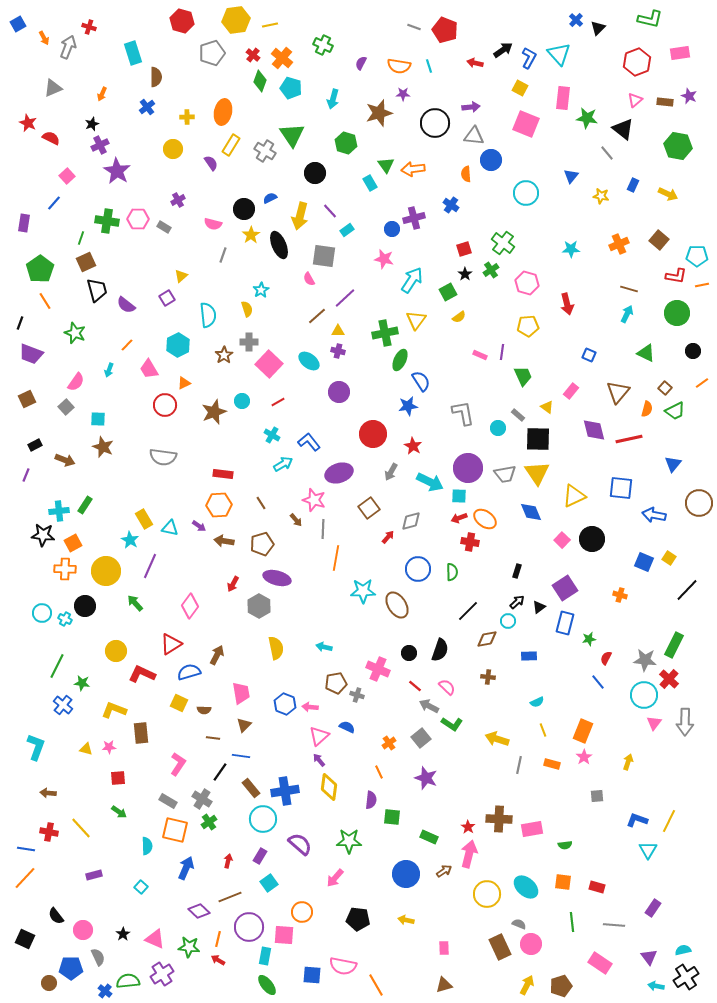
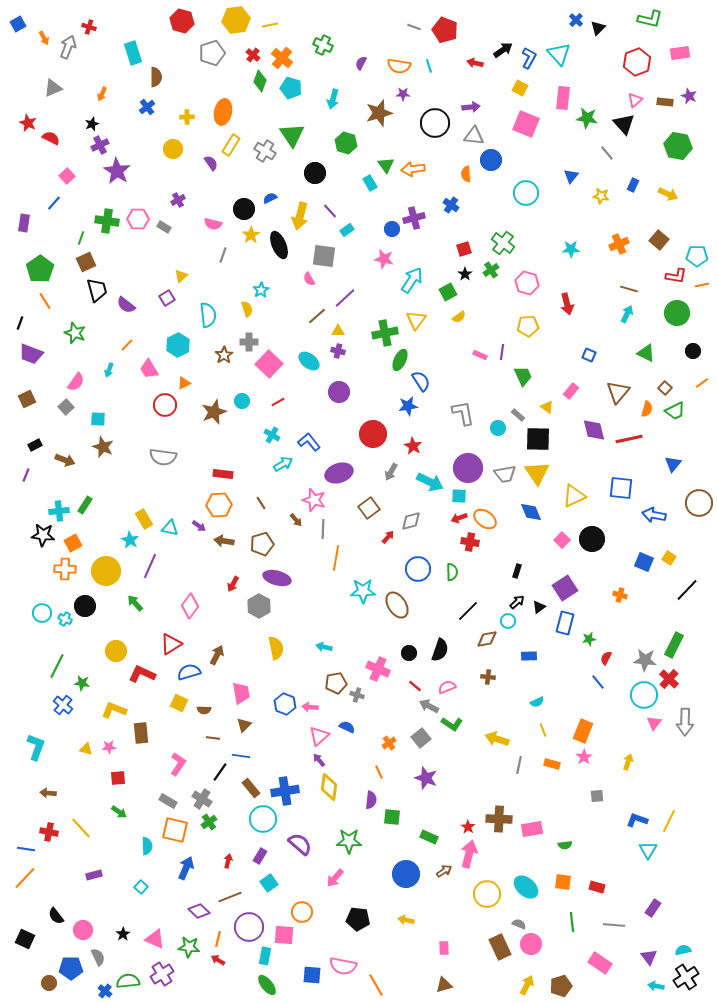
black triangle at (623, 129): moved 1 px right, 5 px up; rotated 10 degrees clockwise
pink semicircle at (447, 687): rotated 66 degrees counterclockwise
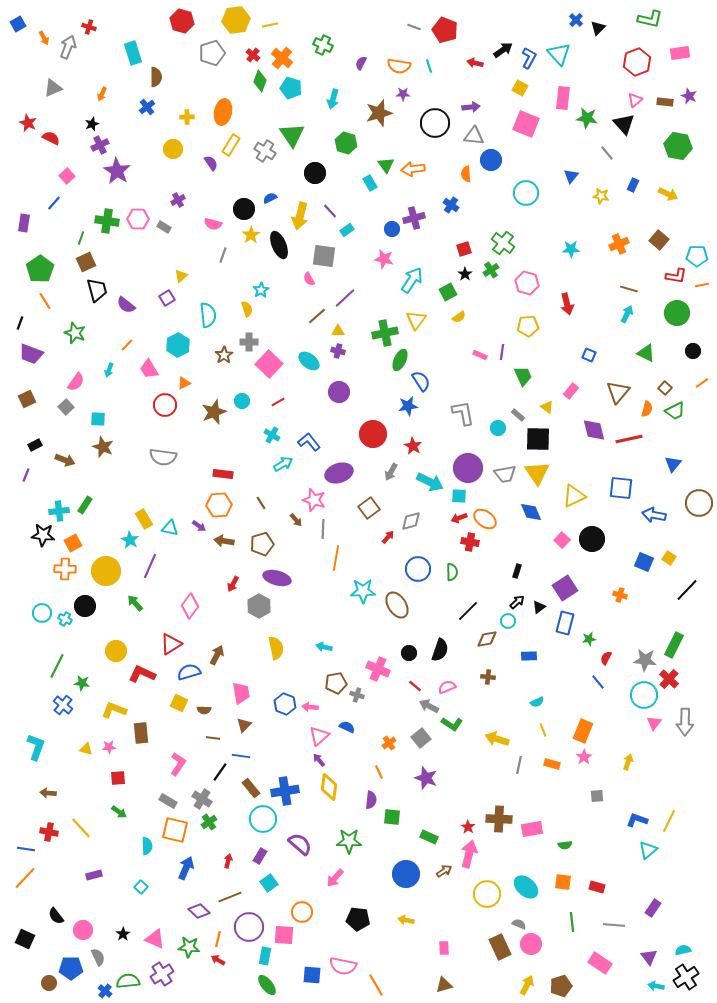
cyan triangle at (648, 850): rotated 18 degrees clockwise
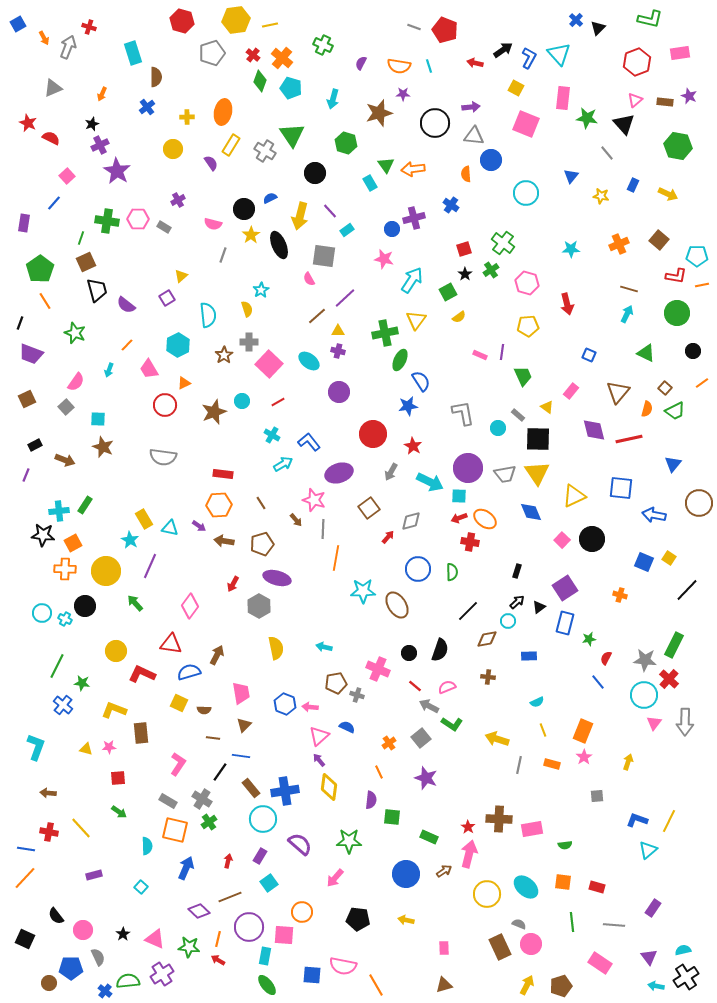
yellow square at (520, 88): moved 4 px left
red triangle at (171, 644): rotated 40 degrees clockwise
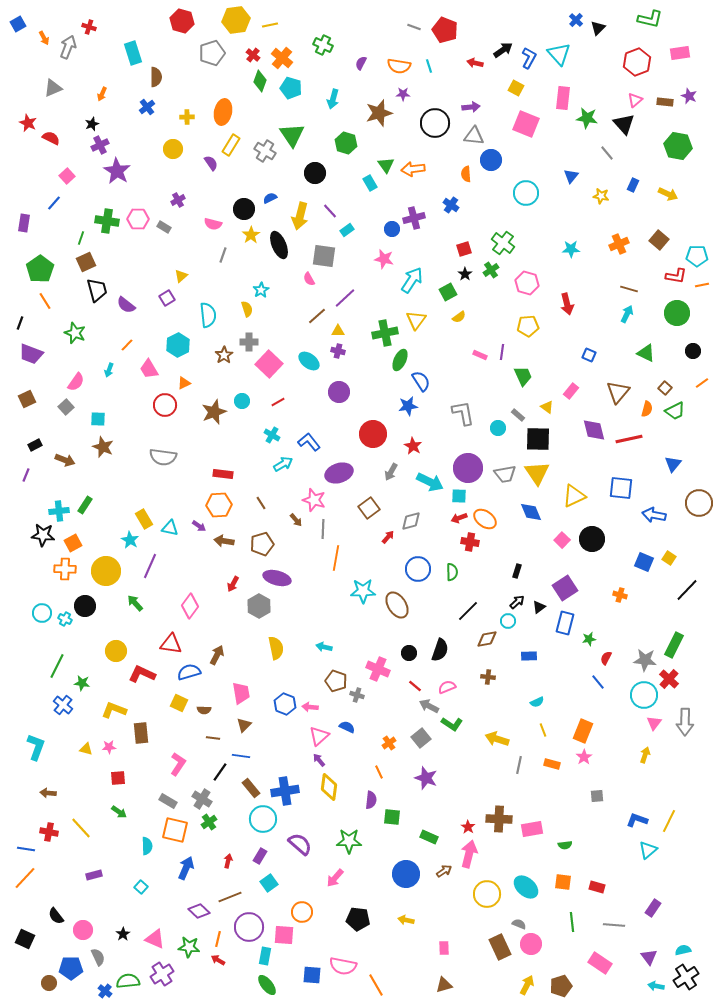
brown pentagon at (336, 683): moved 2 px up; rotated 30 degrees clockwise
yellow arrow at (628, 762): moved 17 px right, 7 px up
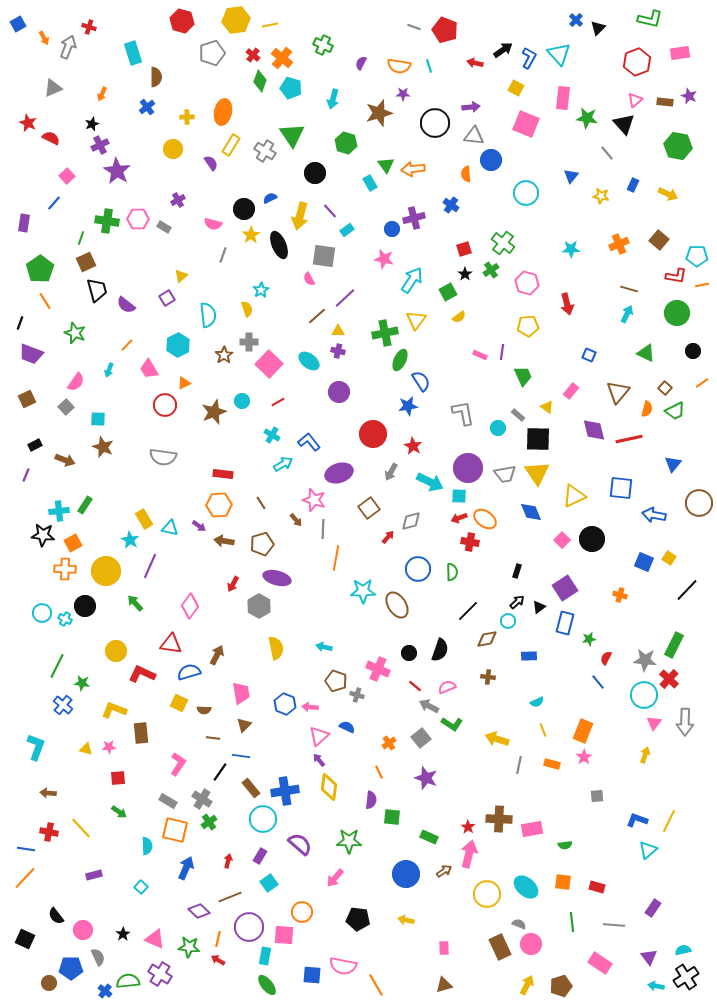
purple cross at (162, 974): moved 2 px left; rotated 25 degrees counterclockwise
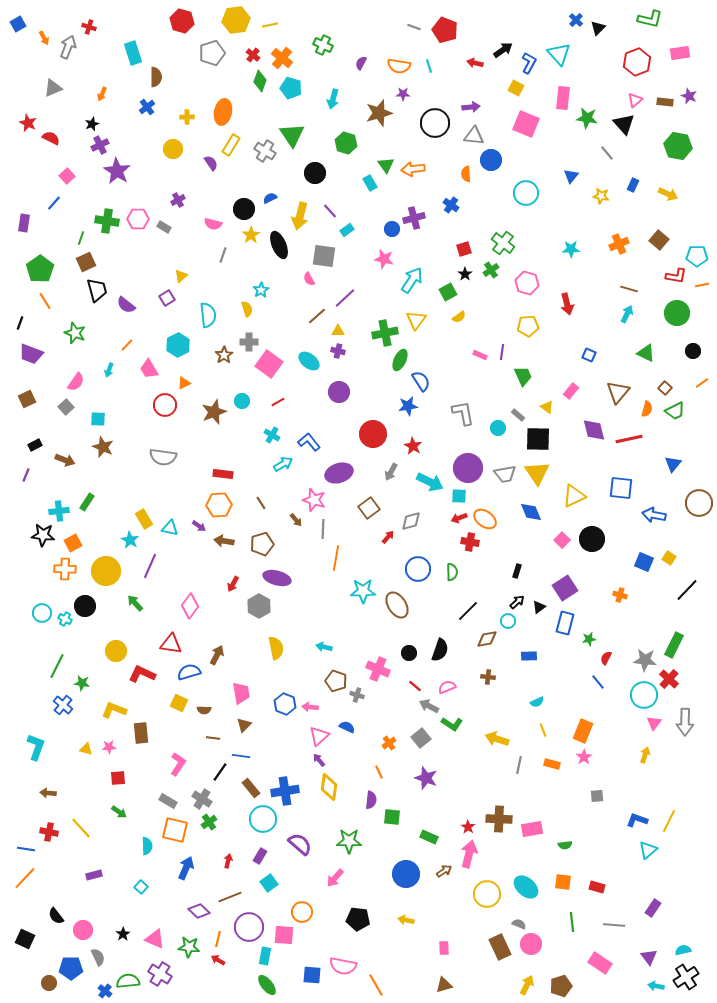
blue L-shape at (529, 58): moved 5 px down
pink square at (269, 364): rotated 8 degrees counterclockwise
green rectangle at (85, 505): moved 2 px right, 3 px up
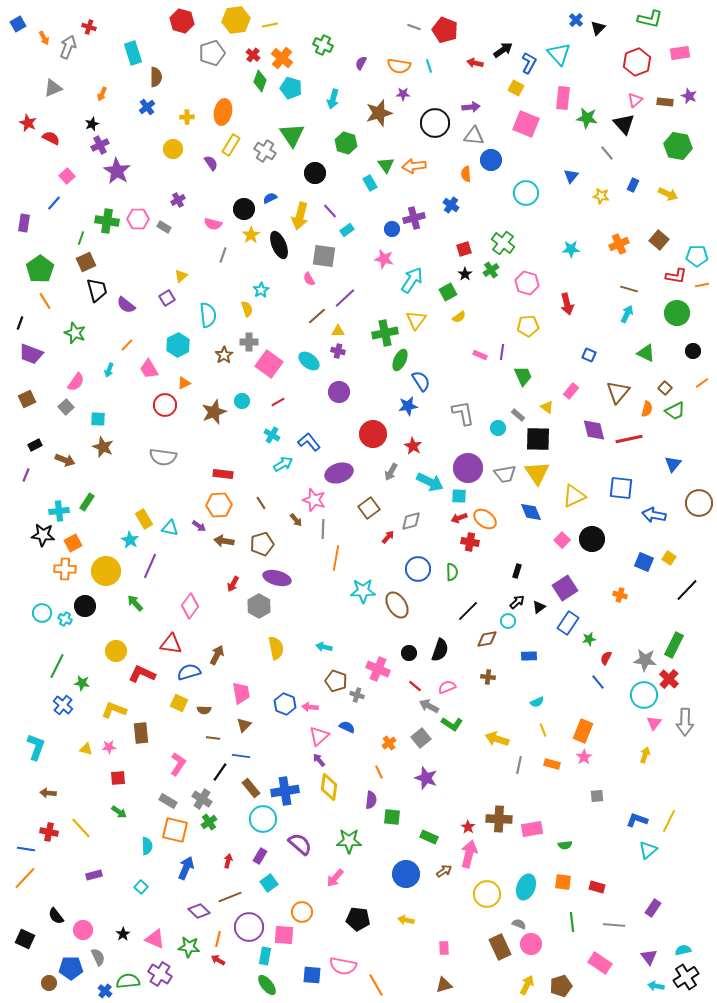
orange arrow at (413, 169): moved 1 px right, 3 px up
blue rectangle at (565, 623): moved 3 px right; rotated 20 degrees clockwise
cyan ellipse at (526, 887): rotated 70 degrees clockwise
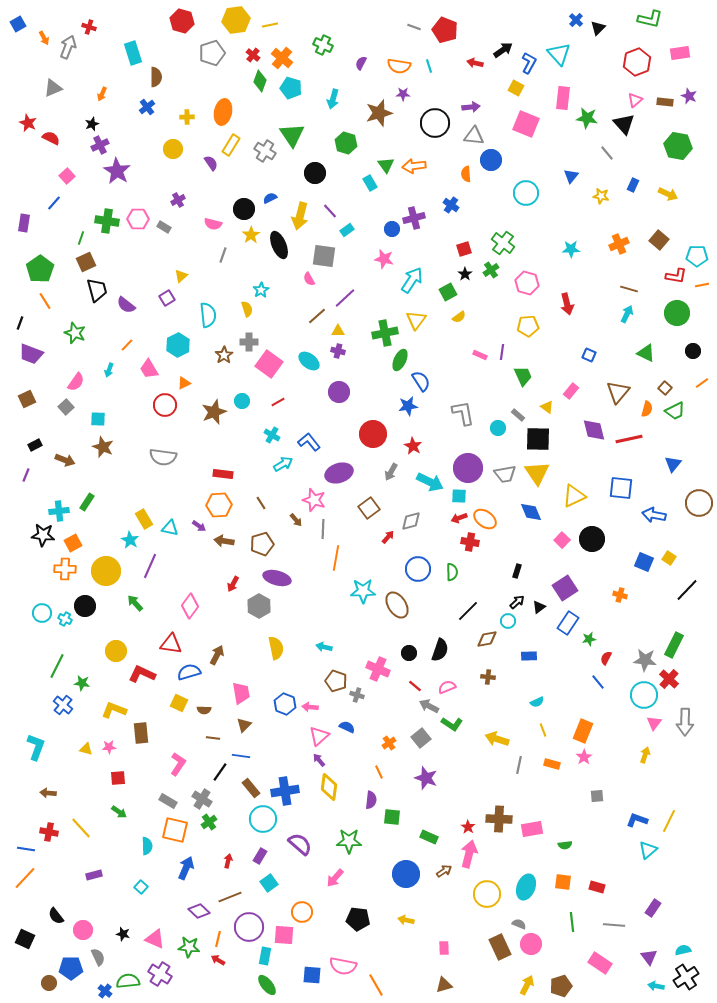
black star at (123, 934): rotated 24 degrees counterclockwise
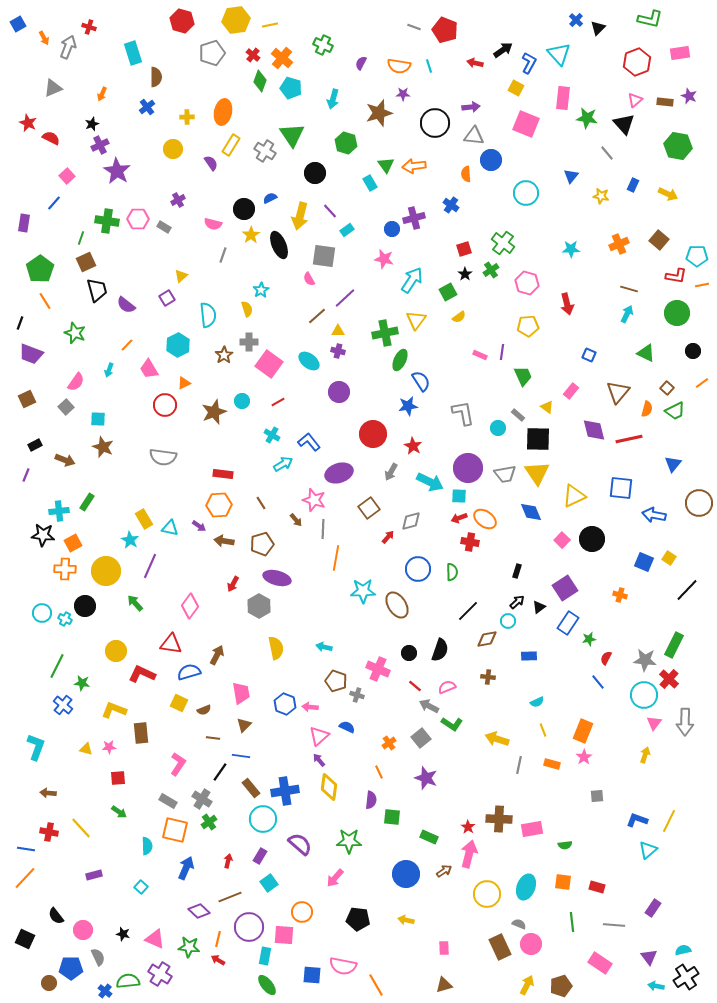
brown square at (665, 388): moved 2 px right
brown semicircle at (204, 710): rotated 24 degrees counterclockwise
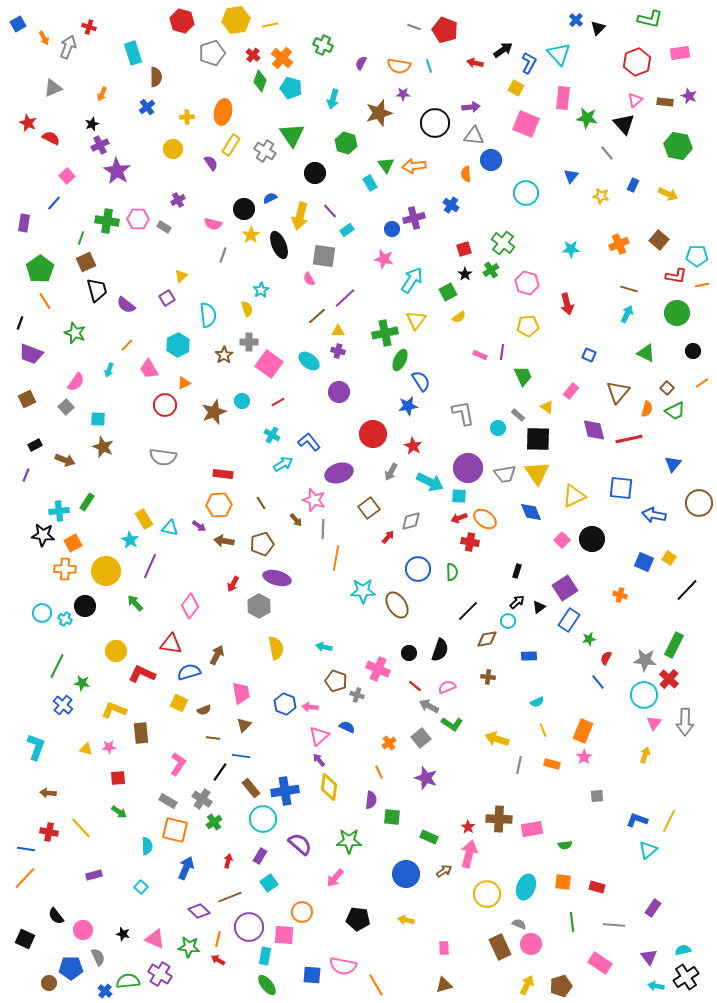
blue rectangle at (568, 623): moved 1 px right, 3 px up
green cross at (209, 822): moved 5 px right
